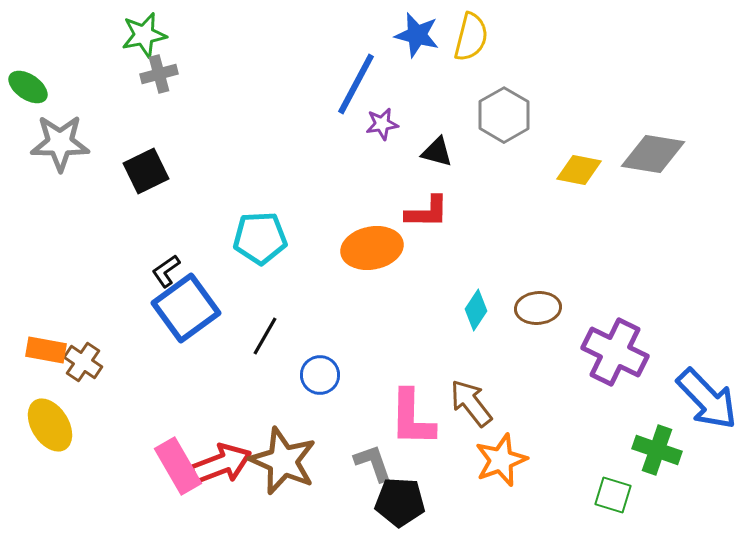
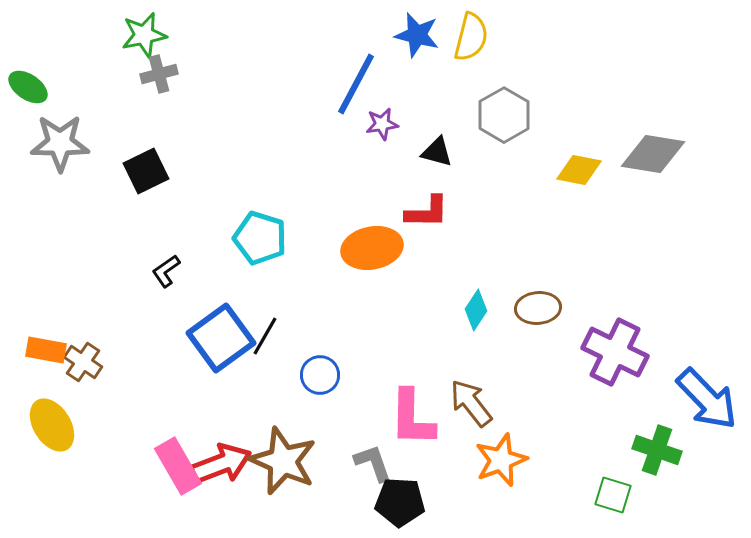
cyan pentagon: rotated 20 degrees clockwise
blue square: moved 35 px right, 30 px down
yellow ellipse: moved 2 px right
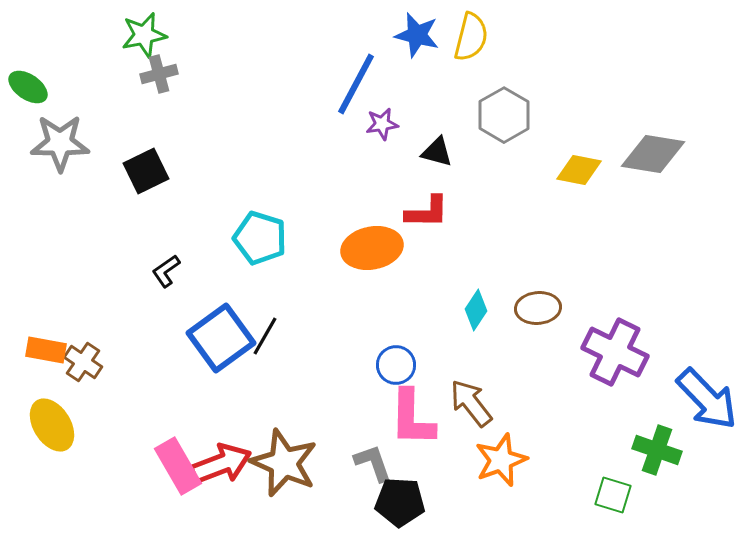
blue circle: moved 76 px right, 10 px up
brown star: moved 1 px right, 2 px down
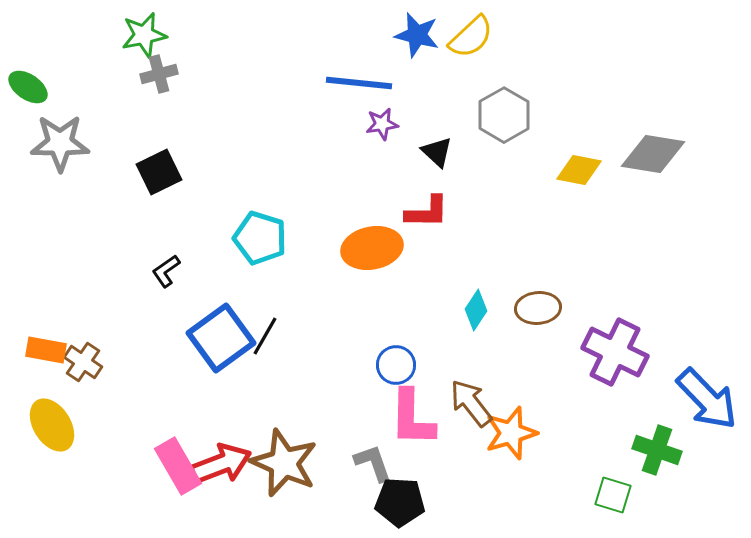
yellow semicircle: rotated 33 degrees clockwise
blue line: moved 3 px right, 1 px up; rotated 68 degrees clockwise
black triangle: rotated 28 degrees clockwise
black square: moved 13 px right, 1 px down
orange star: moved 10 px right, 27 px up; rotated 4 degrees clockwise
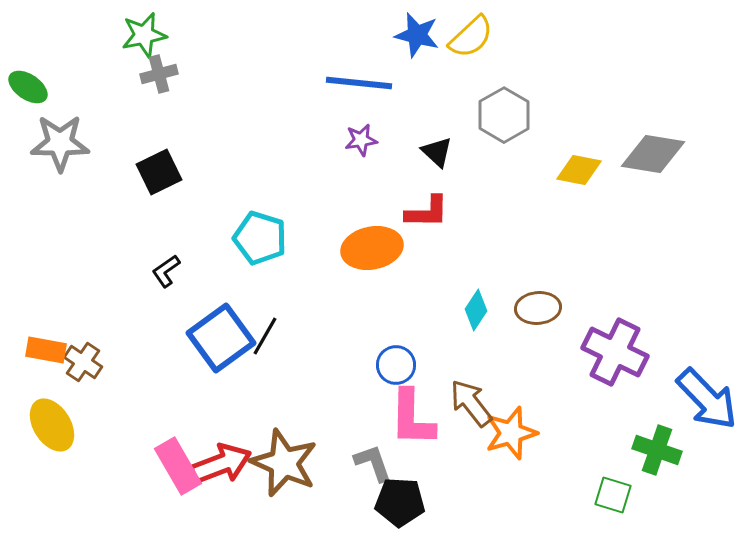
purple star: moved 21 px left, 16 px down
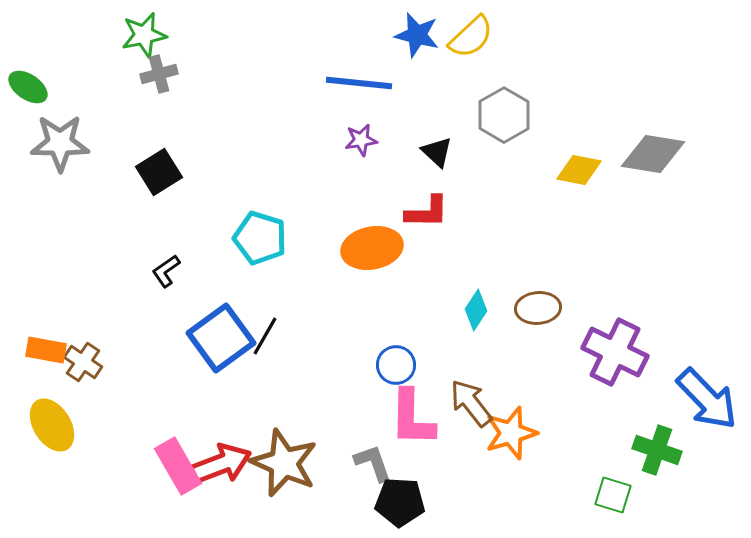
black square: rotated 6 degrees counterclockwise
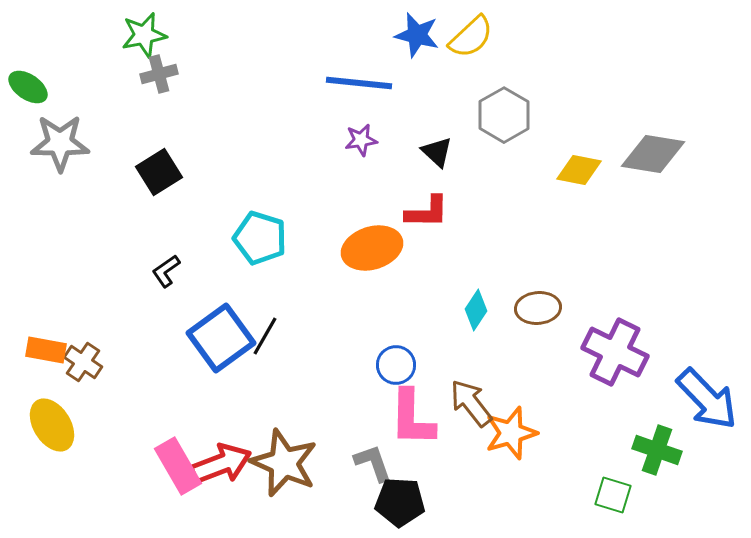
orange ellipse: rotated 6 degrees counterclockwise
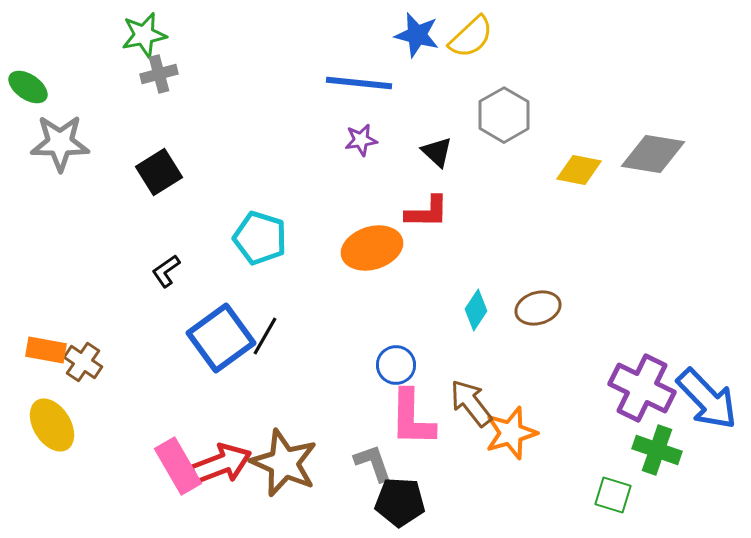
brown ellipse: rotated 12 degrees counterclockwise
purple cross: moved 27 px right, 36 px down
